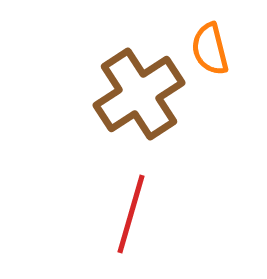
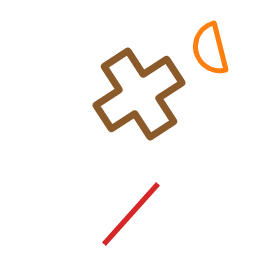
red line: rotated 26 degrees clockwise
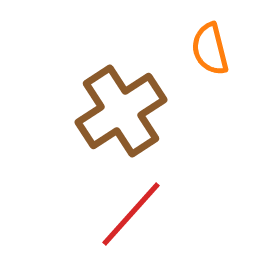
brown cross: moved 18 px left, 17 px down
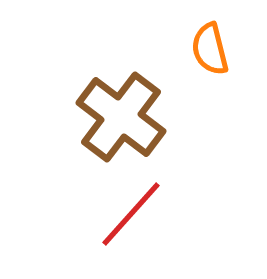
brown cross: moved 6 px down; rotated 20 degrees counterclockwise
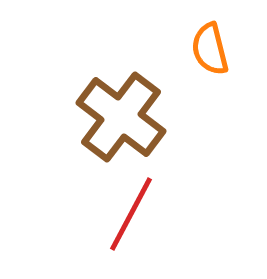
red line: rotated 14 degrees counterclockwise
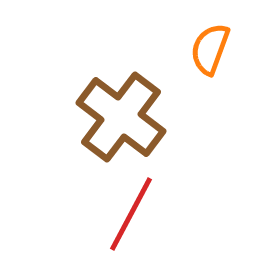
orange semicircle: rotated 34 degrees clockwise
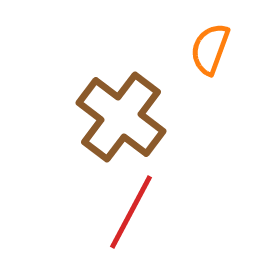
red line: moved 2 px up
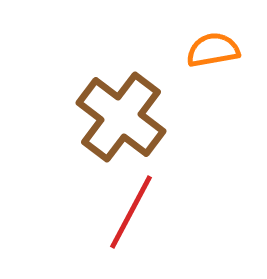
orange semicircle: moved 3 px right, 1 px down; rotated 60 degrees clockwise
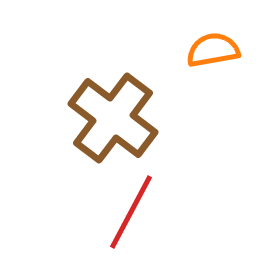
brown cross: moved 8 px left, 1 px down
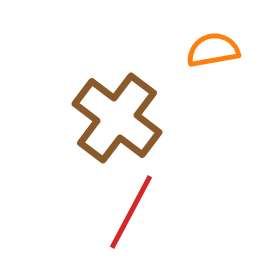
brown cross: moved 4 px right
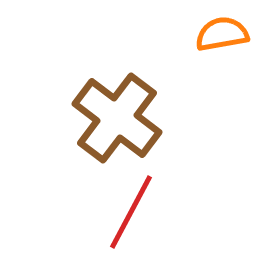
orange semicircle: moved 9 px right, 16 px up
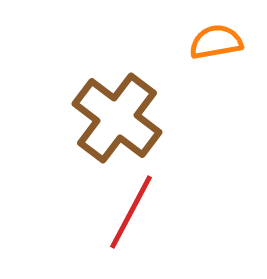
orange semicircle: moved 6 px left, 8 px down
